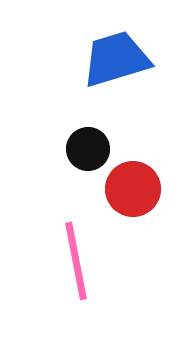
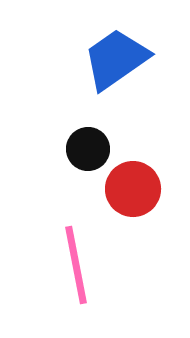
blue trapezoid: rotated 18 degrees counterclockwise
pink line: moved 4 px down
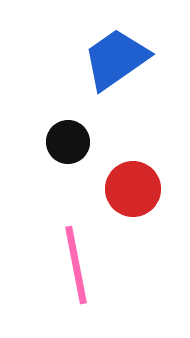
black circle: moved 20 px left, 7 px up
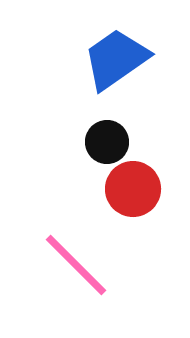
black circle: moved 39 px right
pink line: rotated 34 degrees counterclockwise
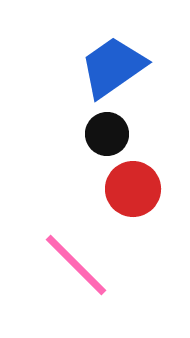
blue trapezoid: moved 3 px left, 8 px down
black circle: moved 8 px up
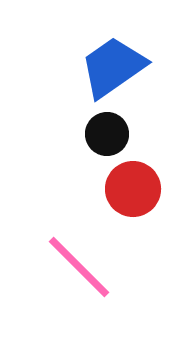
pink line: moved 3 px right, 2 px down
